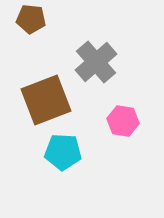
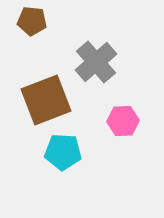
brown pentagon: moved 1 px right, 2 px down
pink hexagon: rotated 12 degrees counterclockwise
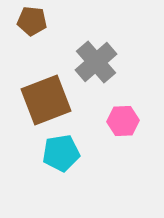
cyan pentagon: moved 2 px left, 1 px down; rotated 12 degrees counterclockwise
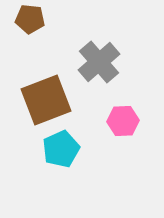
brown pentagon: moved 2 px left, 2 px up
gray cross: moved 3 px right
cyan pentagon: moved 4 px up; rotated 15 degrees counterclockwise
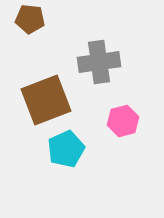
gray cross: rotated 33 degrees clockwise
pink hexagon: rotated 12 degrees counterclockwise
cyan pentagon: moved 5 px right
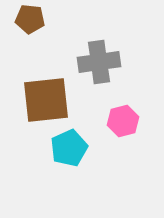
brown square: rotated 15 degrees clockwise
cyan pentagon: moved 3 px right, 1 px up
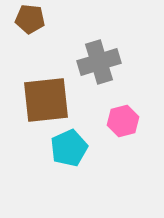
gray cross: rotated 9 degrees counterclockwise
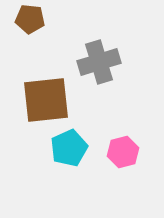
pink hexagon: moved 31 px down
